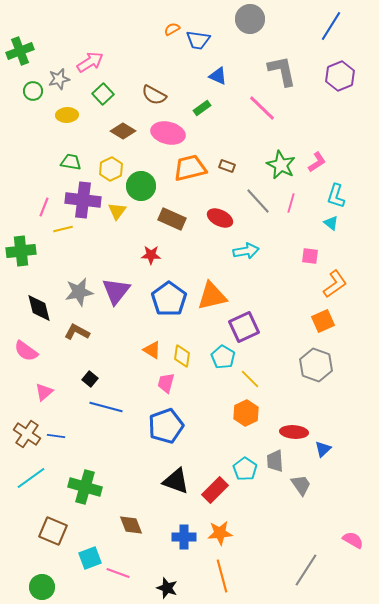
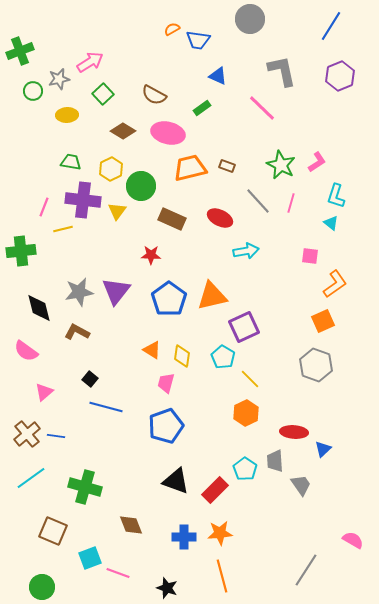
brown cross at (27, 434): rotated 16 degrees clockwise
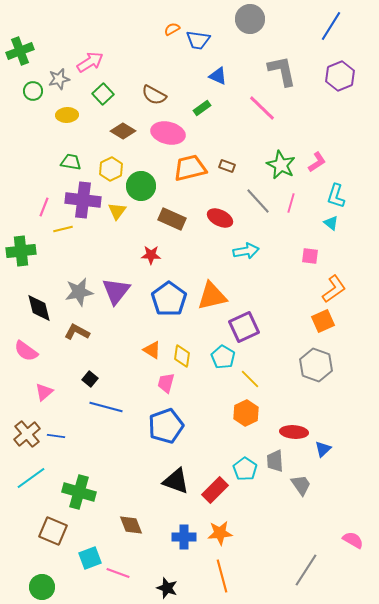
orange L-shape at (335, 284): moved 1 px left, 5 px down
green cross at (85, 487): moved 6 px left, 5 px down
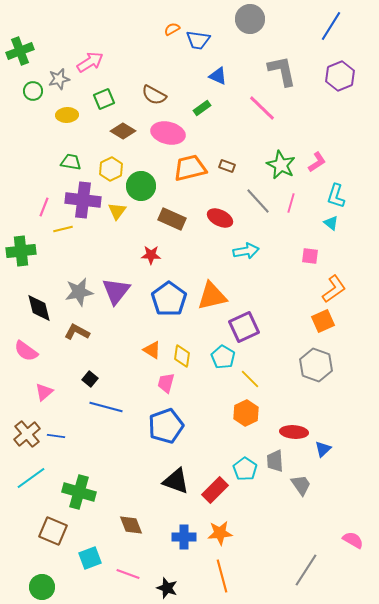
green square at (103, 94): moved 1 px right, 5 px down; rotated 20 degrees clockwise
pink line at (118, 573): moved 10 px right, 1 px down
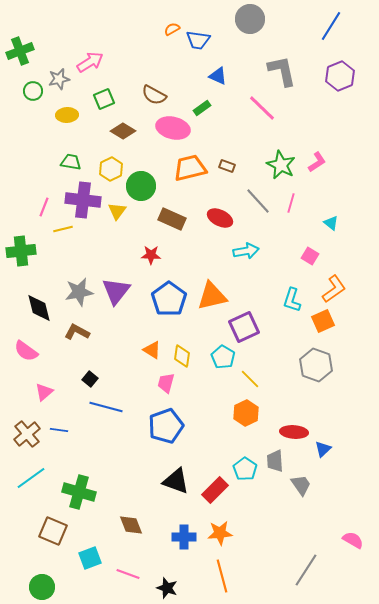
pink ellipse at (168, 133): moved 5 px right, 5 px up
cyan L-shape at (336, 196): moved 44 px left, 104 px down
pink square at (310, 256): rotated 24 degrees clockwise
blue line at (56, 436): moved 3 px right, 6 px up
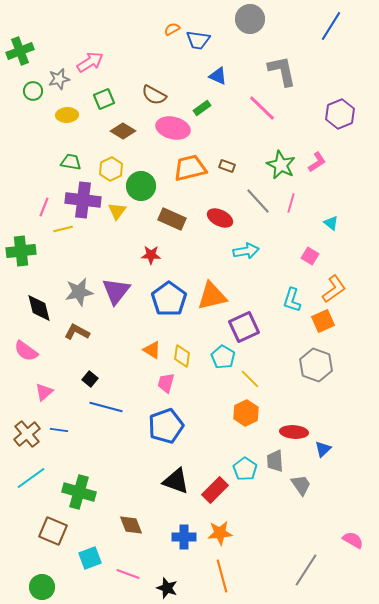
purple hexagon at (340, 76): moved 38 px down
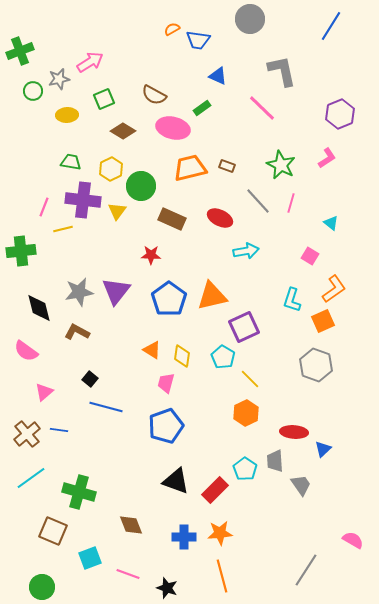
pink L-shape at (317, 162): moved 10 px right, 4 px up
